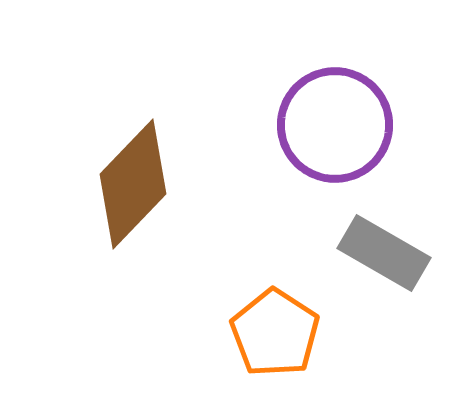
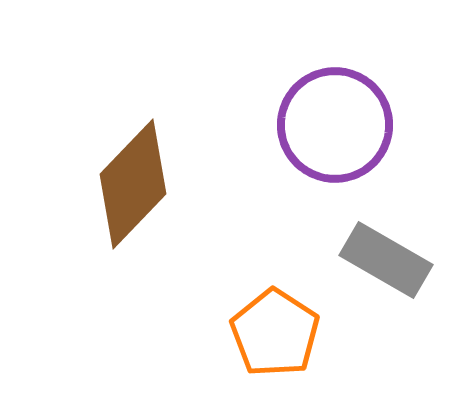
gray rectangle: moved 2 px right, 7 px down
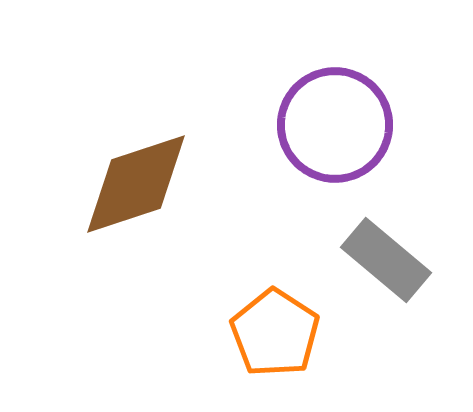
brown diamond: moved 3 px right; rotated 28 degrees clockwise
gray rectangle: rotated 10 degrees clockwise
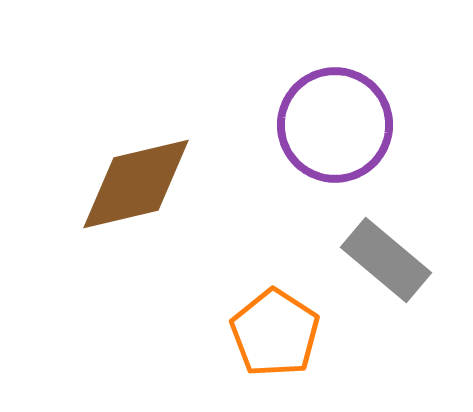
brown diamond: rotated 5 degrees clockwise
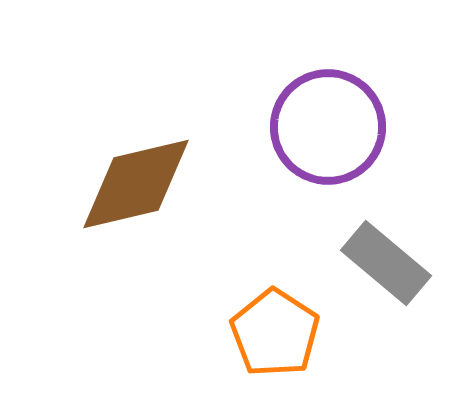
purple circle: moved 7 px left, 2 px down
gray rectangle: moved 3 px down
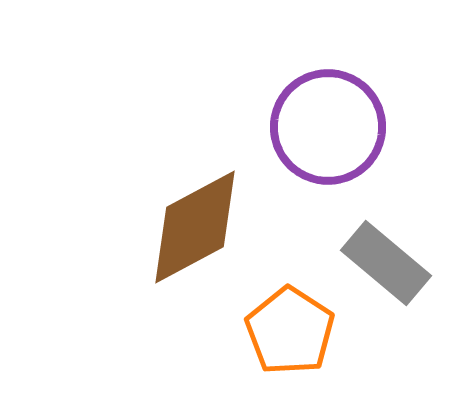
brown diamond: moved 59 px right, 43 px down; rotated 15 degrees counterclockwise
orange pentagon: moved 15 px right, 2 px up
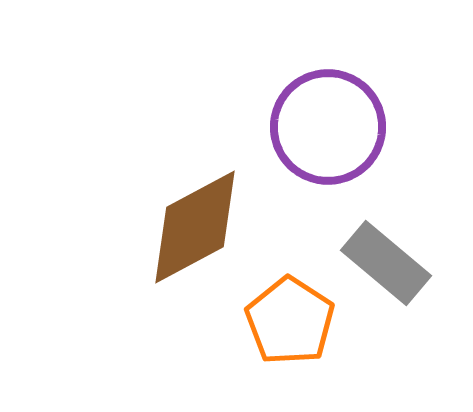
orange pentagon: moved 10 px up
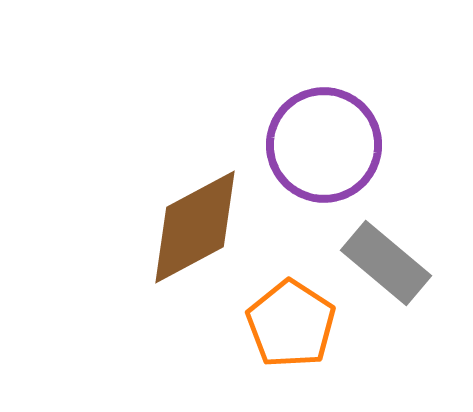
purple circle: moved 4 px left, 18 px down
orange pentagon: moved 1 px right, 3 px down
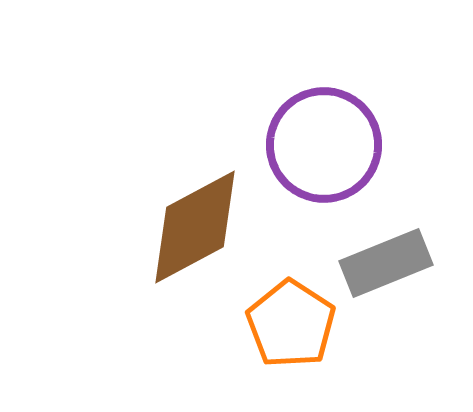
gray rectangle: rotated 62 degrees counterclockwise
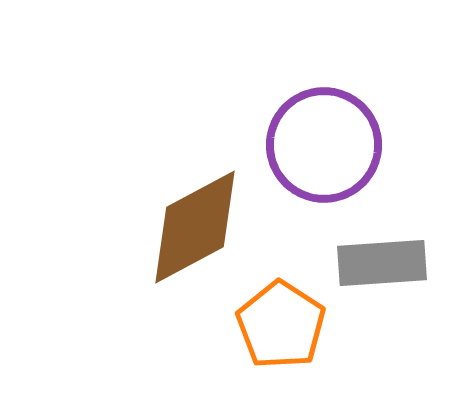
gray rectangle: moved 4 px left; rotated 18 degrees clockwise
orange pentagon: moved 10 px left, 1 px down
